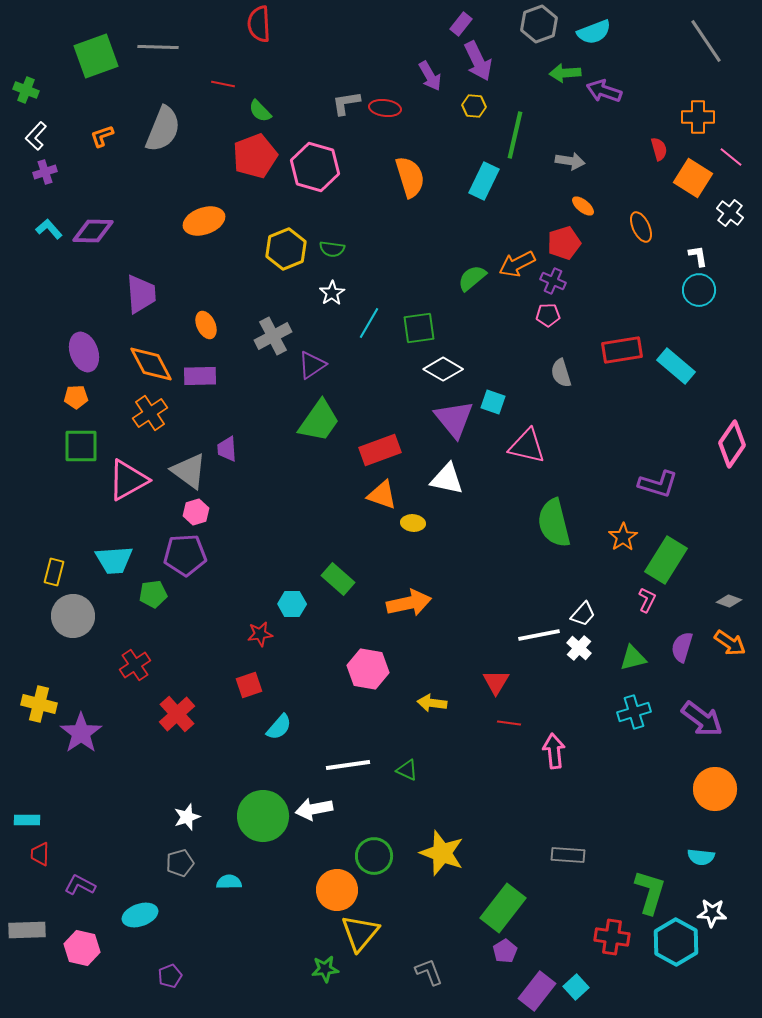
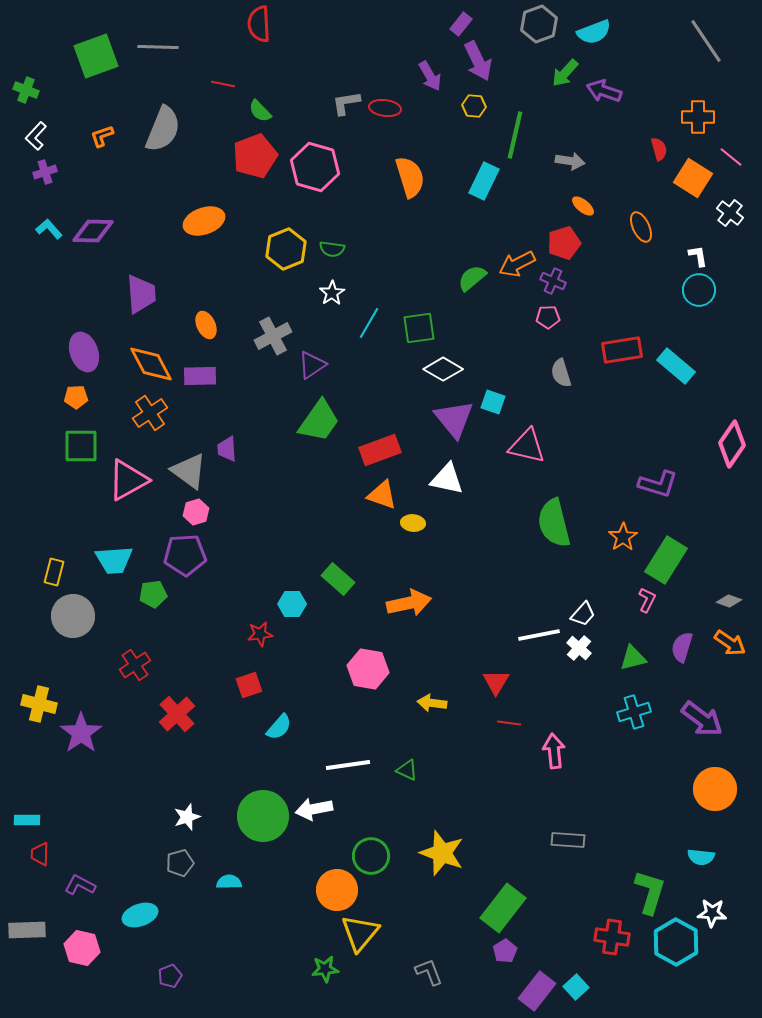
green arrow at (565, 73): rotated 44 degrees counterclockwise
pink pentagon at (548, 315): moved 2 px down
gray rectangle at (568, 855): moved 15 px up
green circle at (374, 856): moved 3 px left
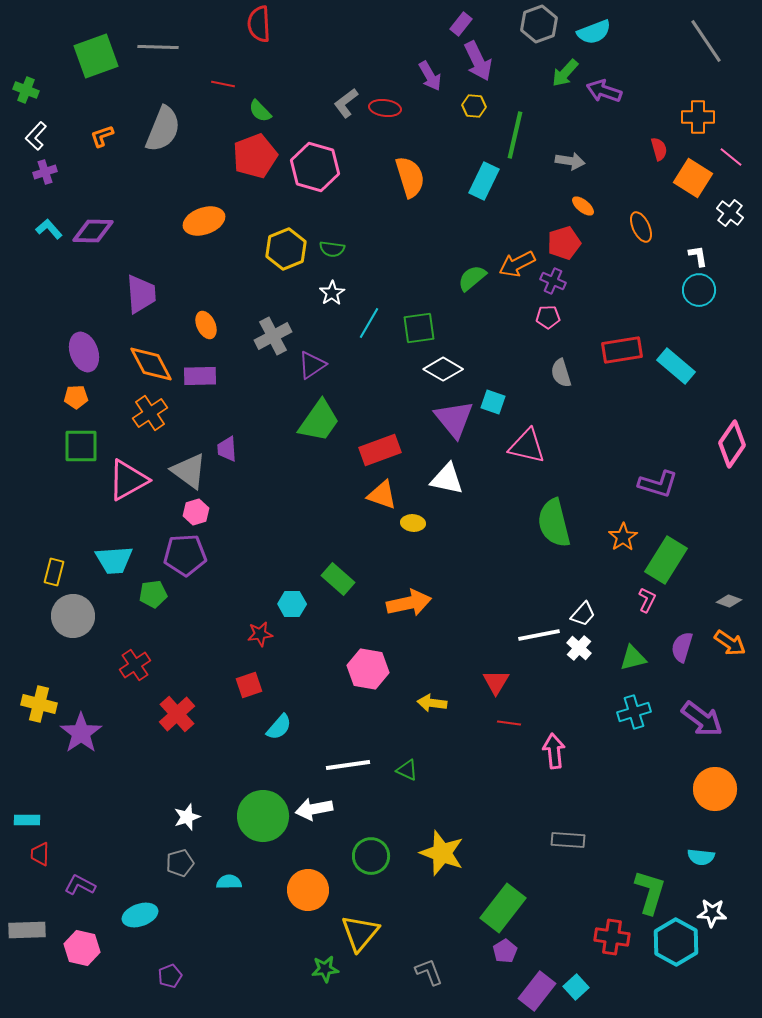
gray L-shape at (346, 103): rotated 28 degrees counterclockwise
orange circle at (337, 890): moved 29 px left
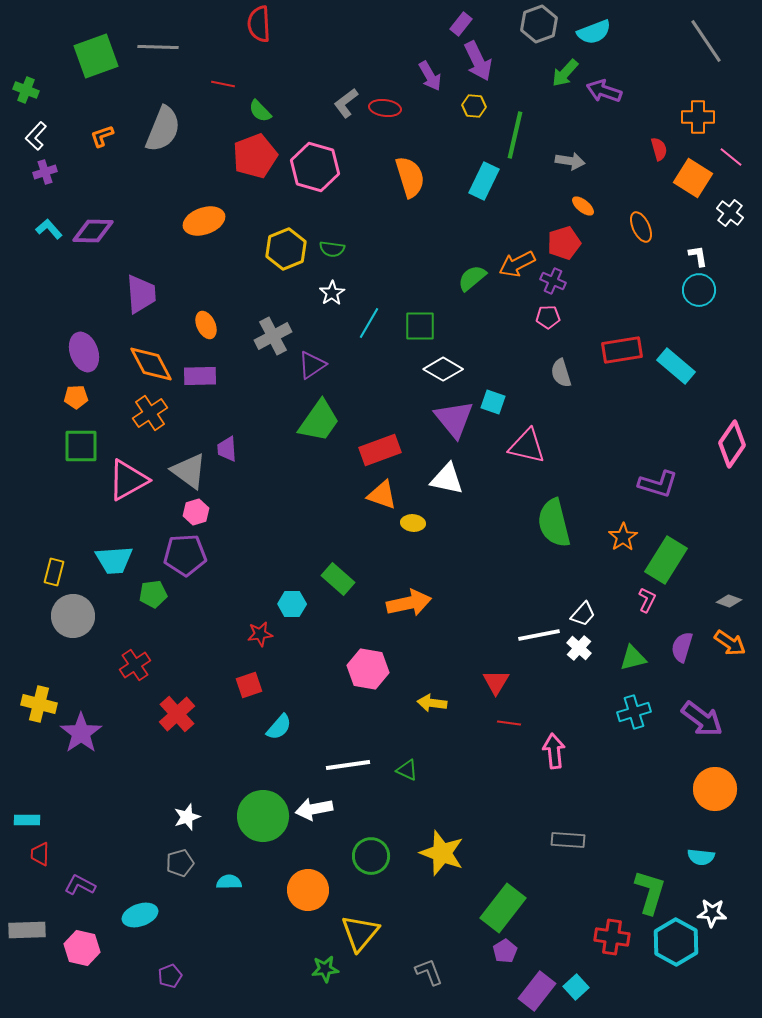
green square at (419, 328): moved 1 px right, 2 px up; rotated 8 degrees clockwise
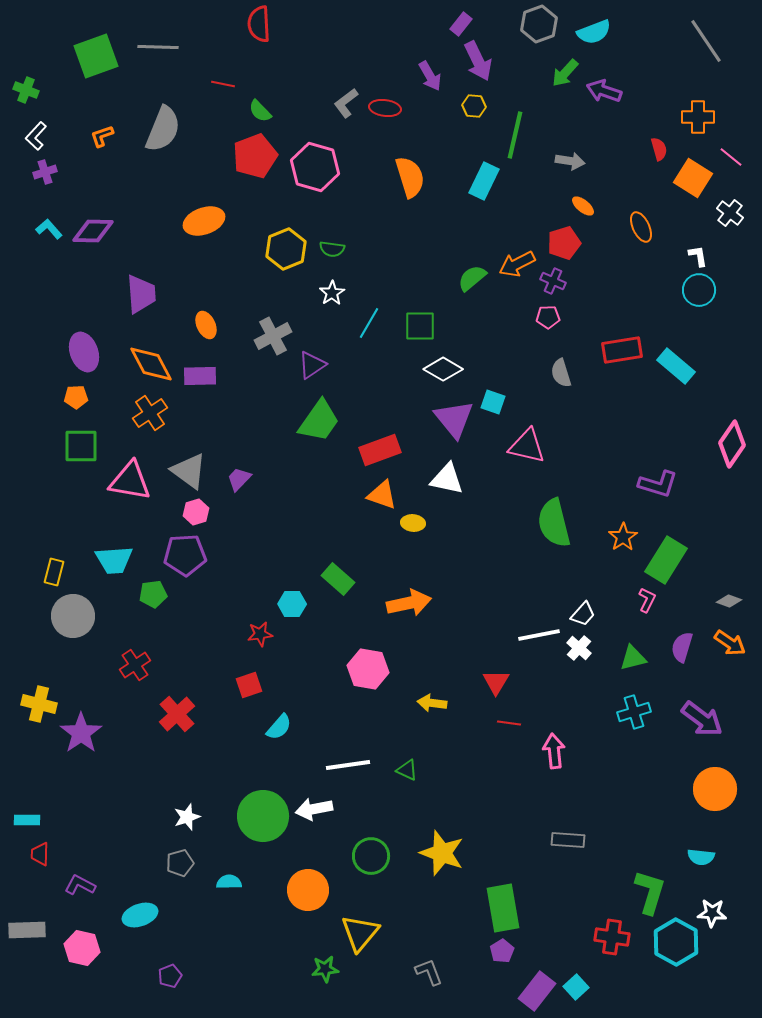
purple trapezoid at (227, 449): moved 12 px right, 30 px down; rotated 48 degrees clockwise
pink triangle at (128, 480): moved 2 px right, 1 px down; rotated 39 degrees clockwise
green rectangle at (503, 908): rotated 48 degrees counterclockwise
purple pentagon at (505, 951): moved 3 px left
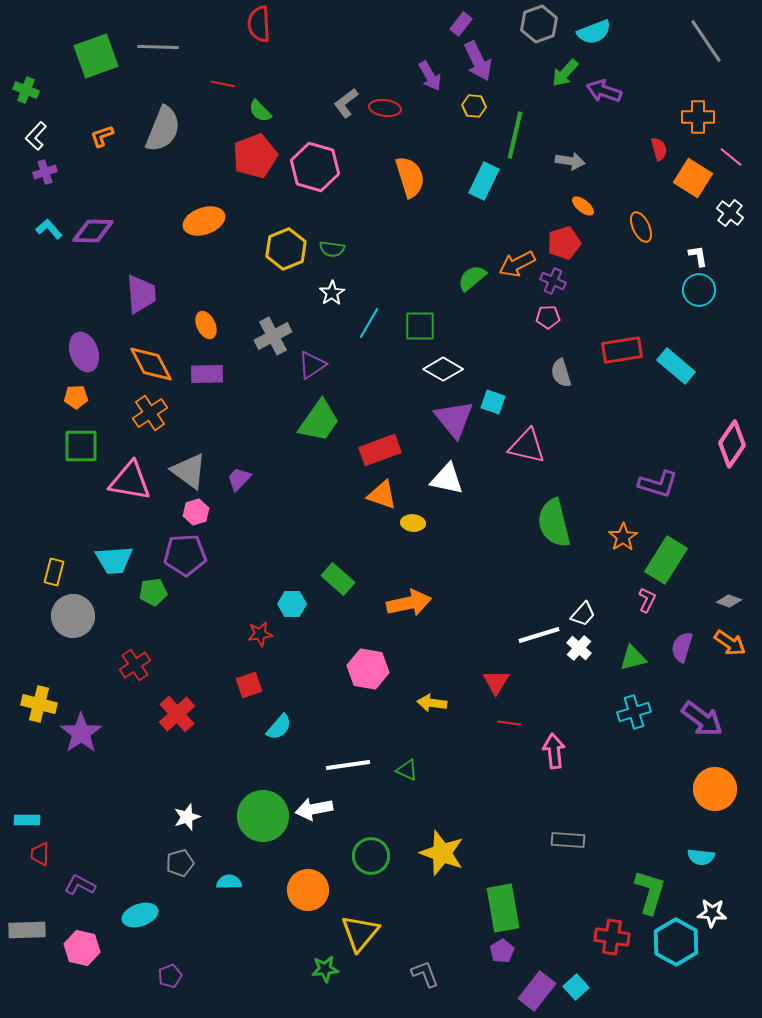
purple rectangle at (200, 376): moved 7 px right, 2 px up
green pentagon at (153, 594): moved 2 px up
white line at (539, 635): rotated 6 degrees counterclockwise
gray L-shape at (429, 972): moved 4 px left, 2 px down
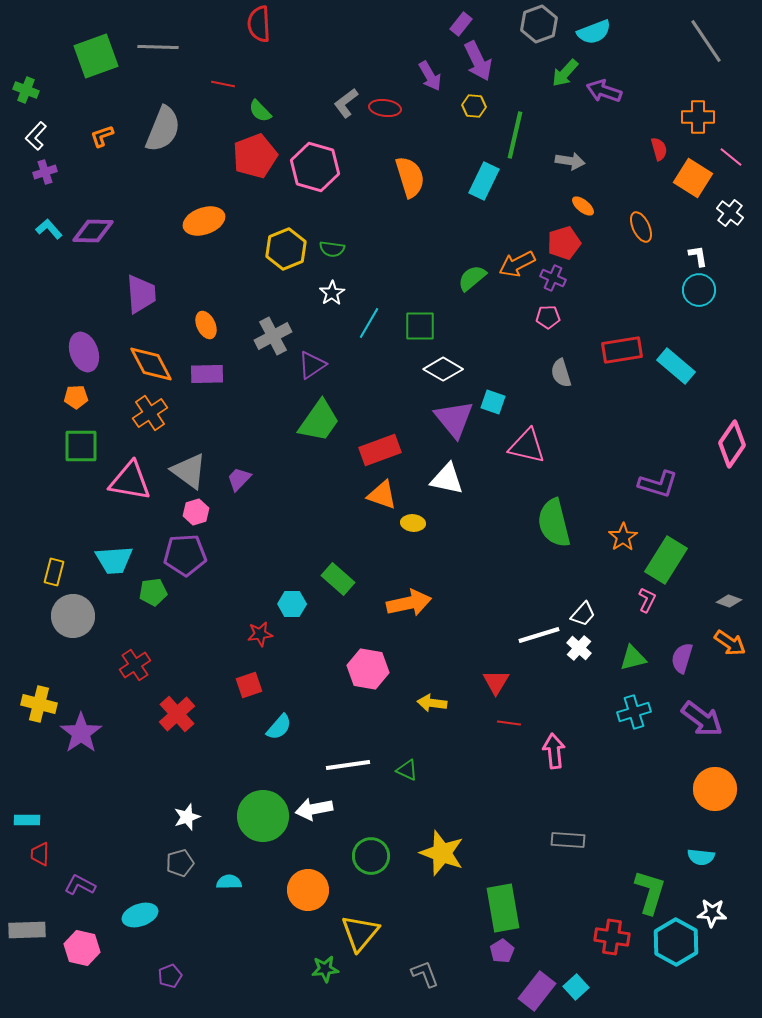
purple cross at (553, 281): moved 3 px up
purple semicircle at (682, 647): moved 11 px down
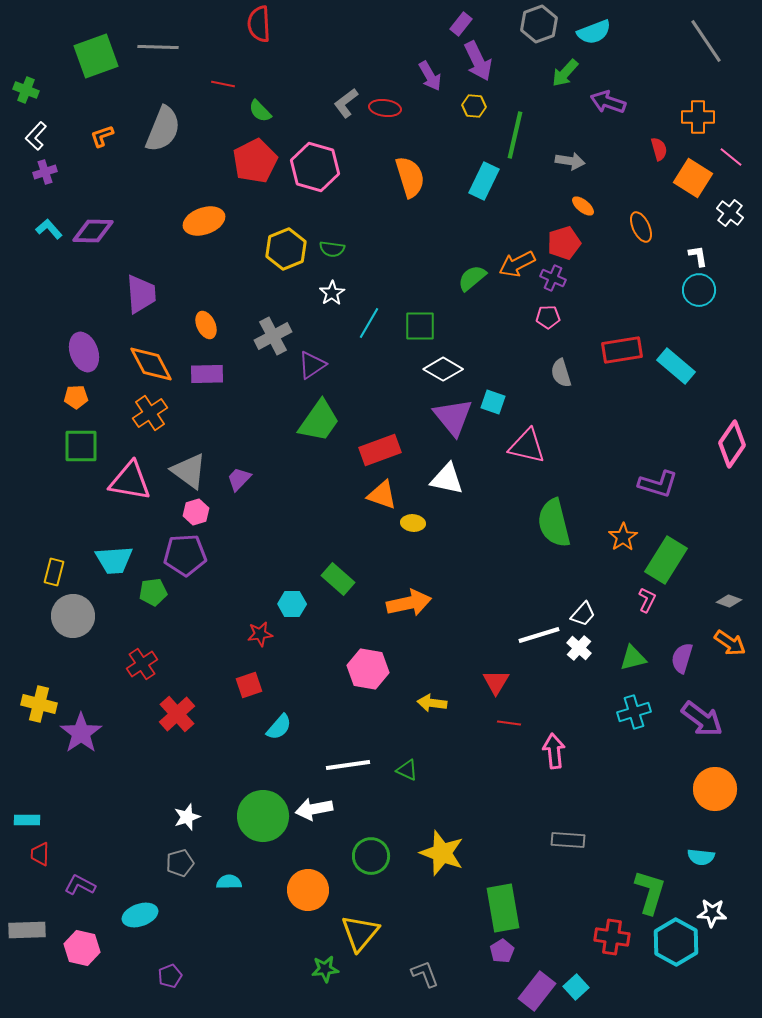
purple arrow at (604, 91): moved 4 px right, 11 px down
red pentagon at (255, 156): moved 5 px down; rotated 6 degrees counterclockwise
purple triangle at (454, 419): moved 1 px left, 2 px up
red cross at (135, 665): moved 7 px right, 1 px up
